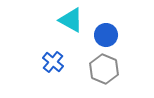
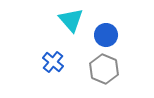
cyan triangle: rotated 20 degrees clockwise
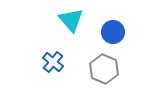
blue circle: moved 7 px right, 3 px up
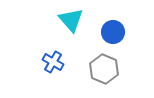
blue cross: rotated 10 degrees counterclockwise
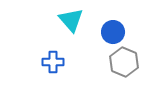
blue cross: rotated 30 degrees counterclockwise
gray hexagon: moved 20 px right, 7 px up
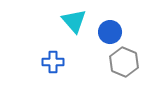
cyan triangle: moved 3 px right, 1 px down
blue circle: moved 3 px left
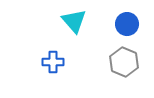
blue circle: moved 17 px right, 8 px up
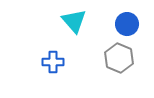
gray hexagon: moved 5 px left, 4 px up
